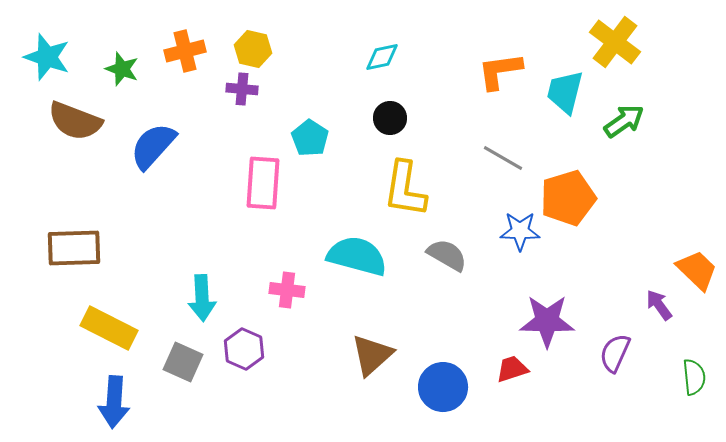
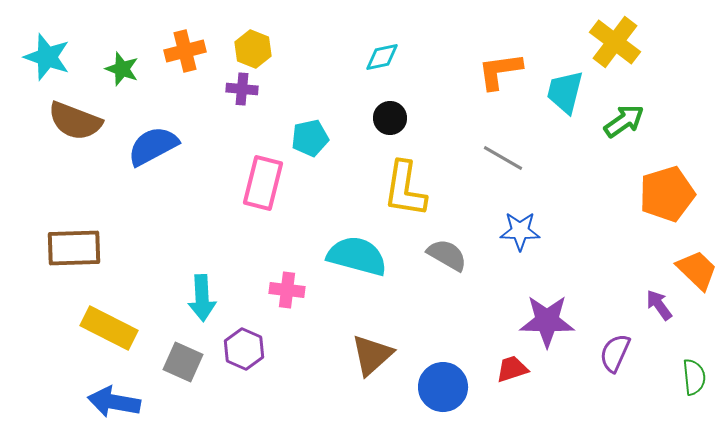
yellow hexagon: rotated 9 degrees clockwise
cyan pentagon: rotated 27 degrees clockwise
blue semicircle: rotated 20 degrees clockwise
pink rectangle: rotated 10 degrees clockwise
orange pentagon: moved 99 px right, 4 px up
blue arrow: rotated 96 degrees clockwise
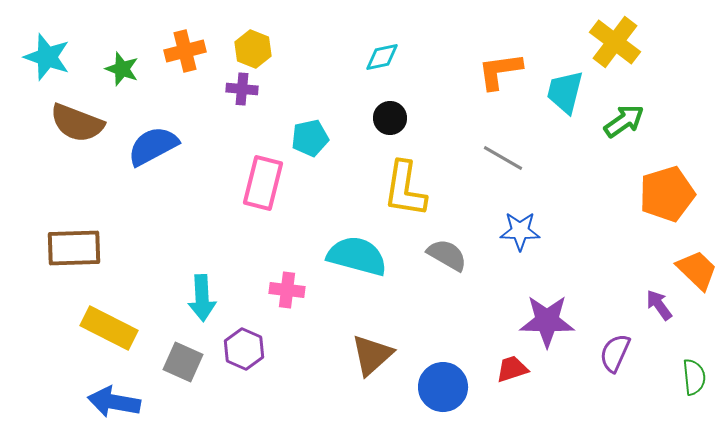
brown semicircle: moved 2 px right, 2 px down
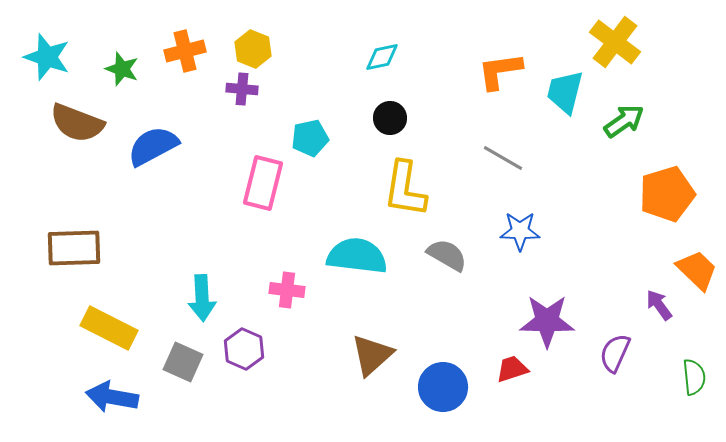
cyan semicircle: rotated 8 degrees counterclockwise
blue arrow: moved 2 px left, 5 px up
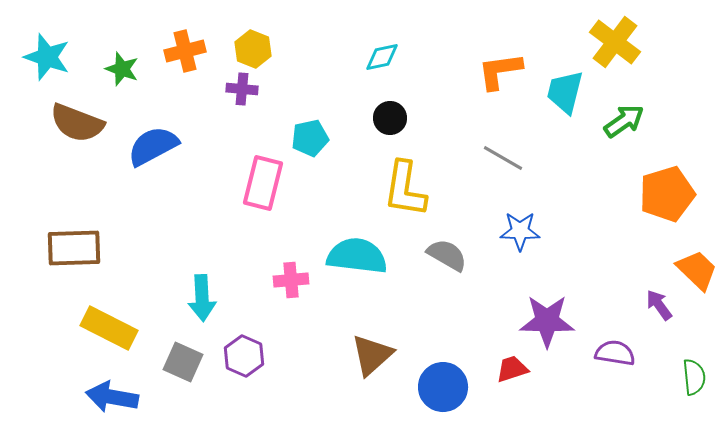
pink cross: moved 4 px right, 10 px up; rotated 12 degrees counterclockwise
purple hexagon: moved 7 px down
purple semicircle: rotated 75 degrees clockwise
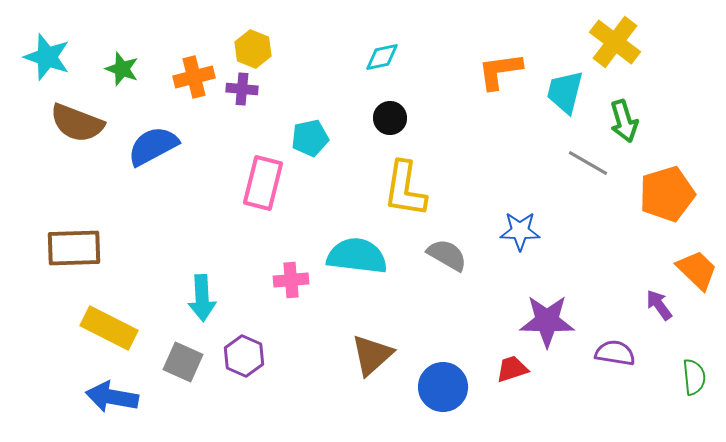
orange cross: moved 9 px right, 26 px down
green arrow: rotated 108 degrees clockwise
gray line: moved 85 px right, 5 px down
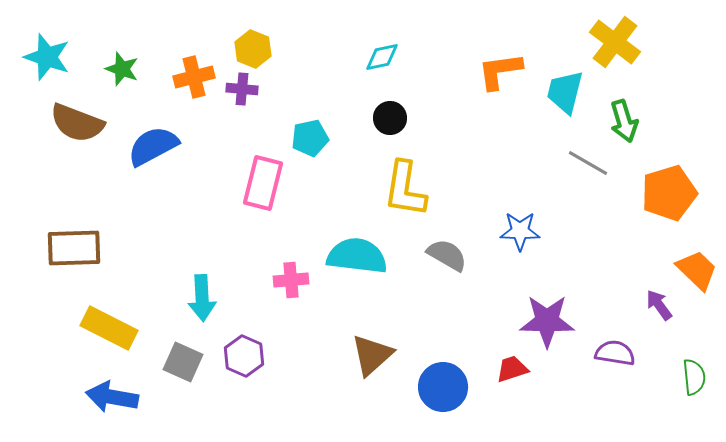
orange pentagon: moved 2 px right, 1 px up
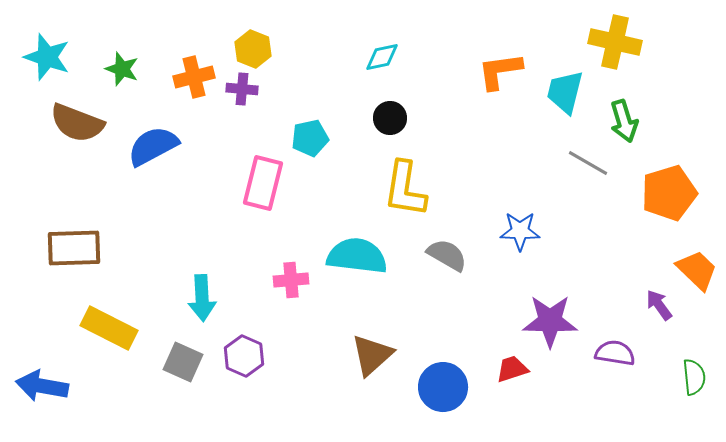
yellow cross: rotated 24 degrees counterclockwise
purple star: moved 3 px right
blue arrow: moved 70 px left, 11 px up
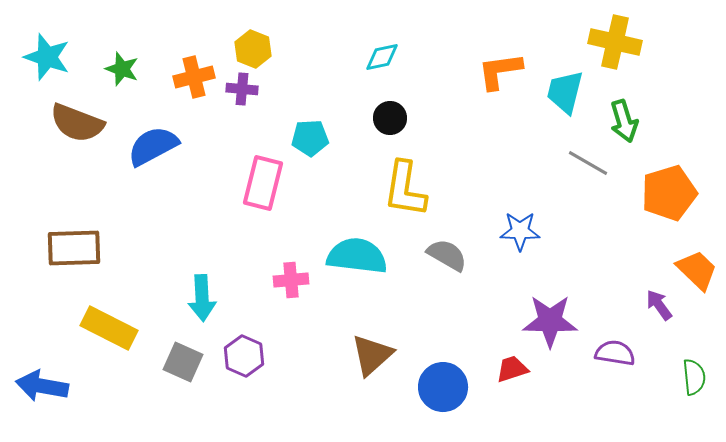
cyan pentagon: rotated 9 degrees clockwise
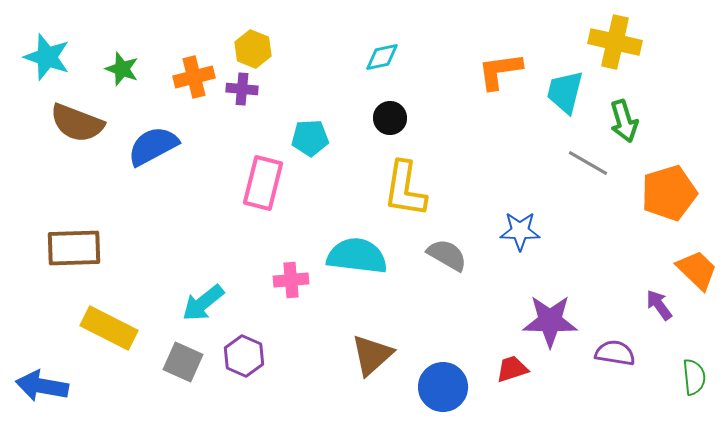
cyan arrow: moved 1 px right, 5 px down; rotated 54 degrees clockwise
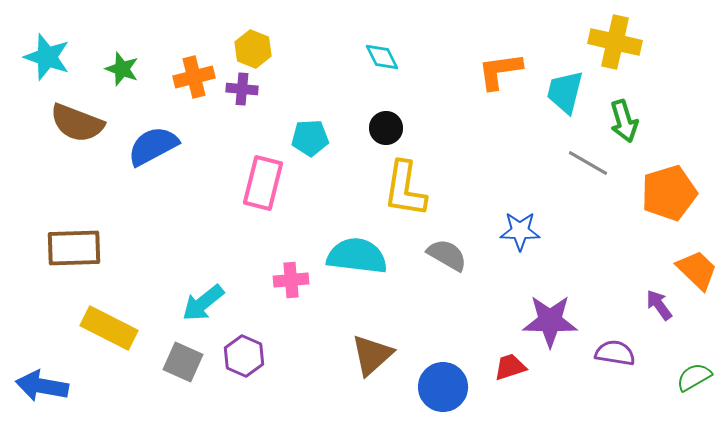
cyan diamond: rotated 75 degrees clockwise
black circle: moved 4 px left, 10 px down
red trapezoid: moved 2 px left, 2 px up
green semicircle: rotated 114 degrees counterclockwise
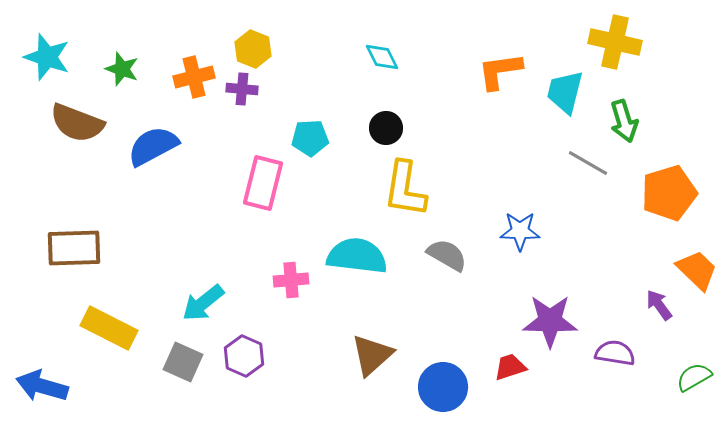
blue arrow: rotated 6 degrees clockwise
